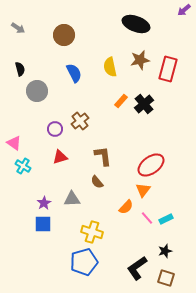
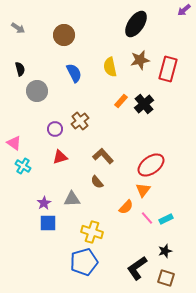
black ellipse: rotated 76 degrees counterclockwise
brown L-shape: rotated 35 degrees counterclockwise
blue square: moved 5 px right, 1 px up
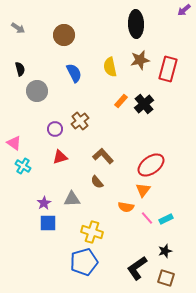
black ellipse: rotated 36 degrees counterclockwise
orange semicircle: rotated 56 degrees clockwise
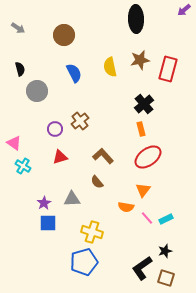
black ellipse: moved 5 px up
orange rectangle: moved 20 px right, 28 px down; rotated 56 degrees counterclockwise
red ellipse: moved 3 px left, 8 px up
black L-shape: moved 5 px right
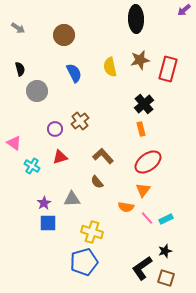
red ellipse: moved 5 px down
cyan cross: moved 9 px right
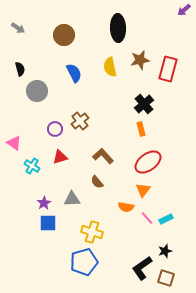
black ellipse: moved 18 px left, 9 px down
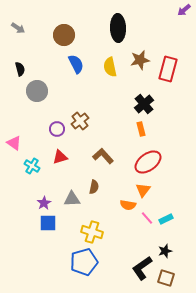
blue semicircle: moved 2 px right, 9 px up
purple circle: moved 2 px right
brown semicircle: moved 3 px left, 5 px down; rotated 128 degrees counterclockwise
orange semicircle: moved 2 px right, 2 px up
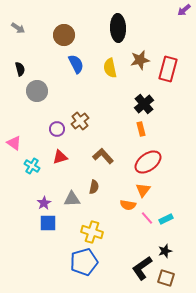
yellow semicircle: moved 1 px down
